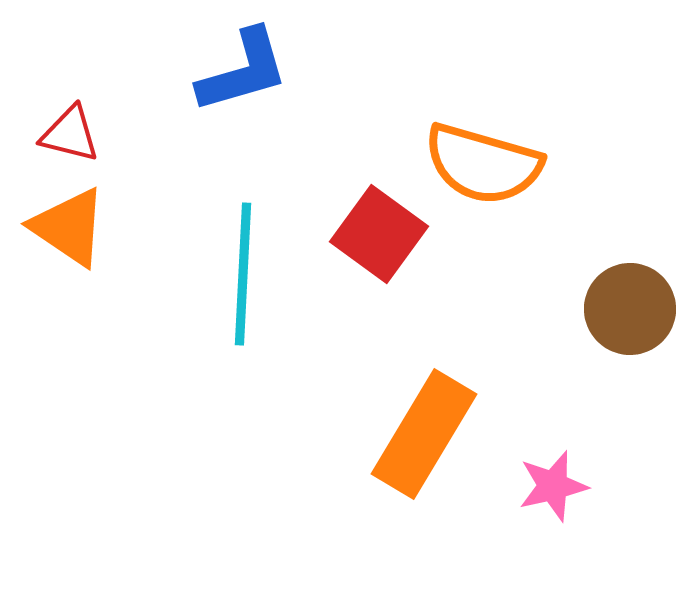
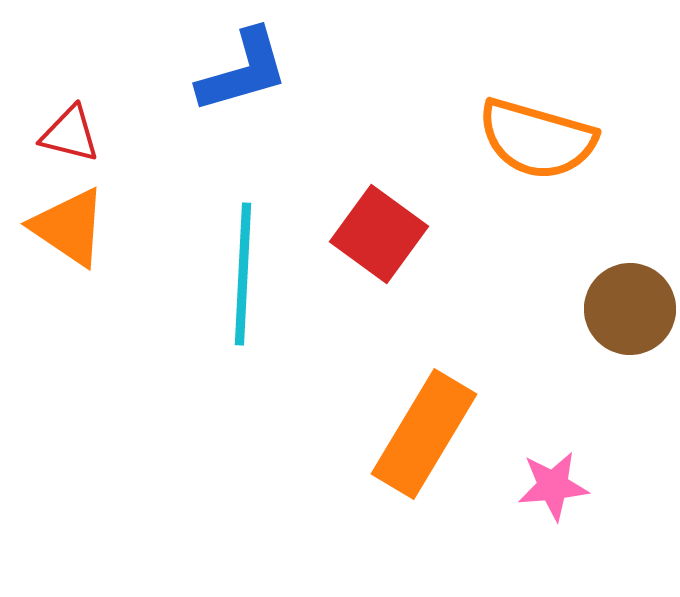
orange semicircle: moved 54 px right, 25 px up
pink star: rotated 8 degrees clockwise
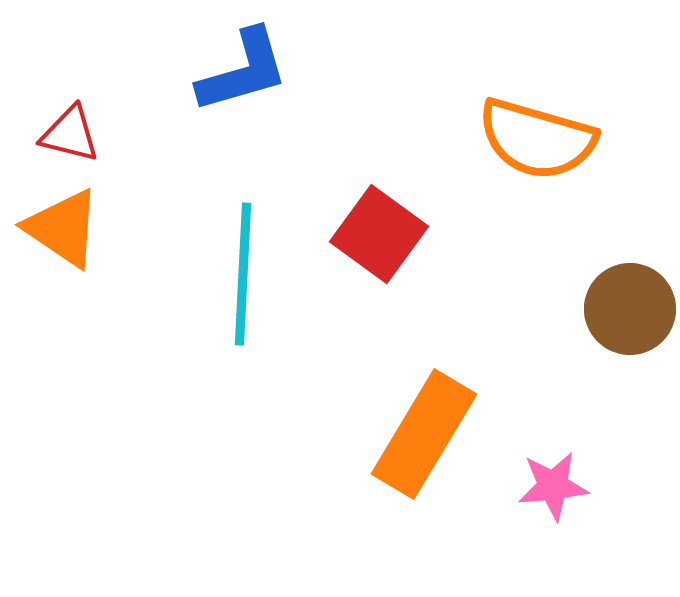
orange triangle: moved 6 px left, 1 px down
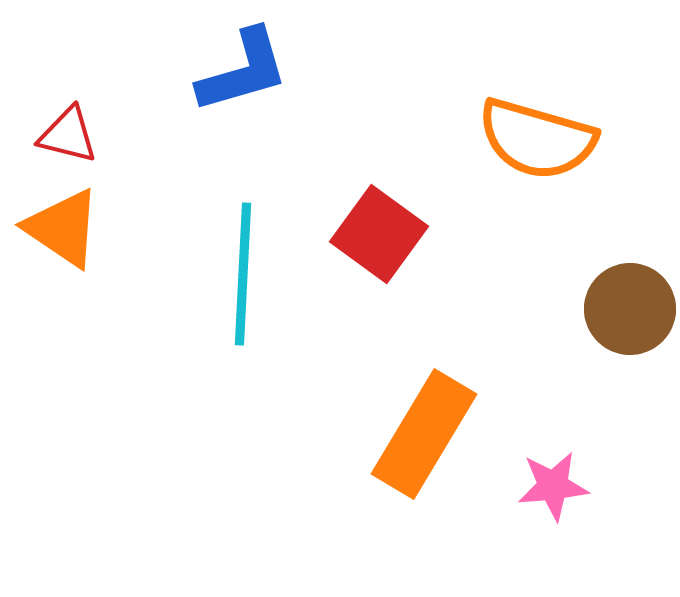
red triangle: moved 2 px left, 1 px down
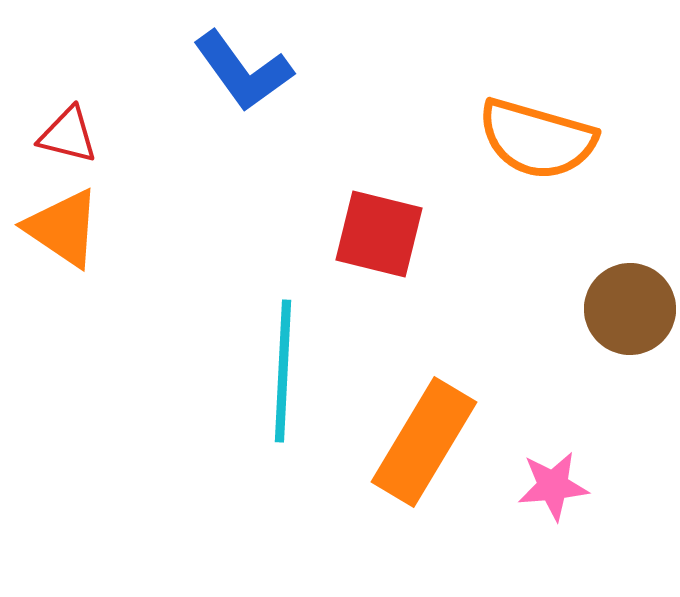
blue L-shape: rotated 70 degrees clockwise
red square: rotated 22 degrees counterclockwise
cyan line: moved 40 px right, 97 px down
orange rectangle: moved 8 px down
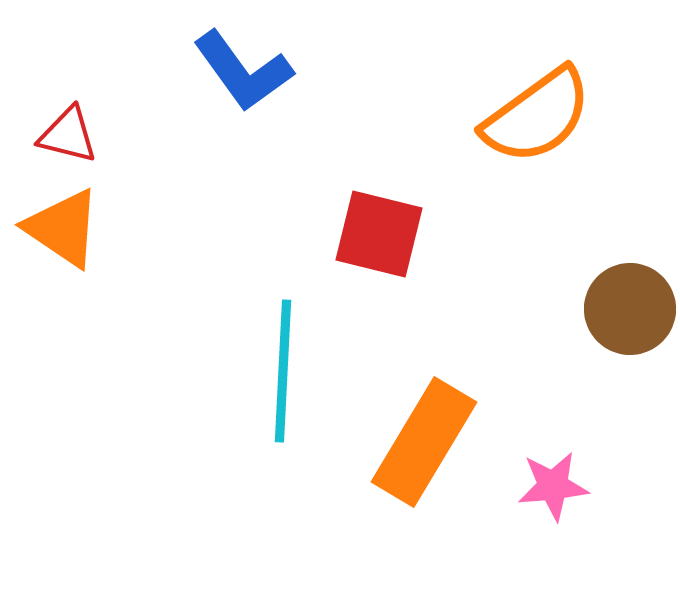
orange semicircle: moved 23 px up; rotated 52 degrees counterclockwise
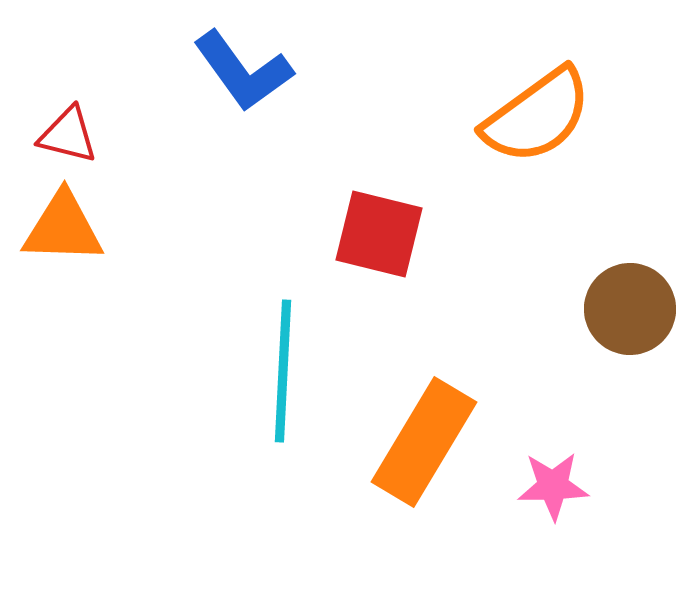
orange triangle: rotated 32 degrees counterclockwise
pink star: rotated 4 degrees clockwise
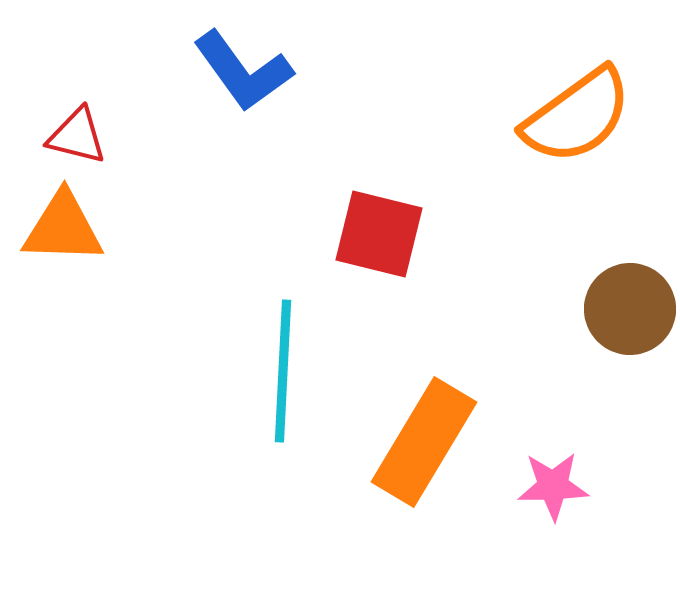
orange semicircle: moved 40 px right
red triangle: moved 9 px right, 1 px down
